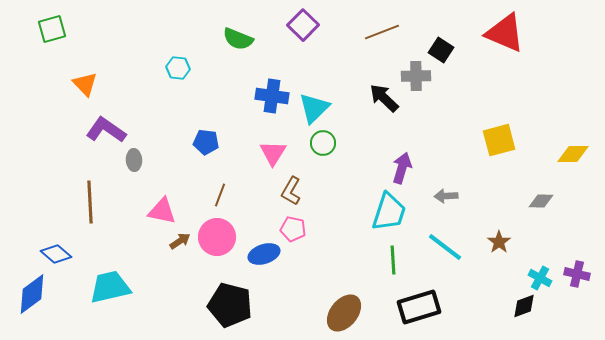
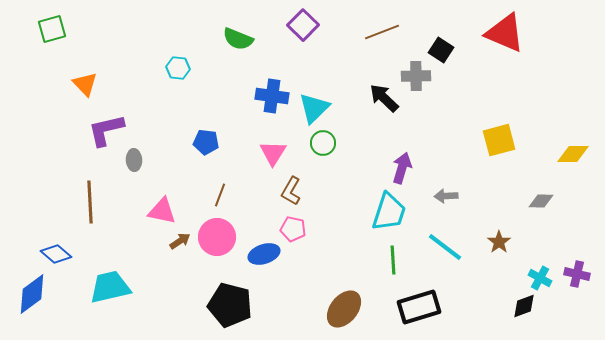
purple L-shape at (106, 130): rotated 48 degrees counterclockwise
brown ellipse at (344, 313): moved 4 px up
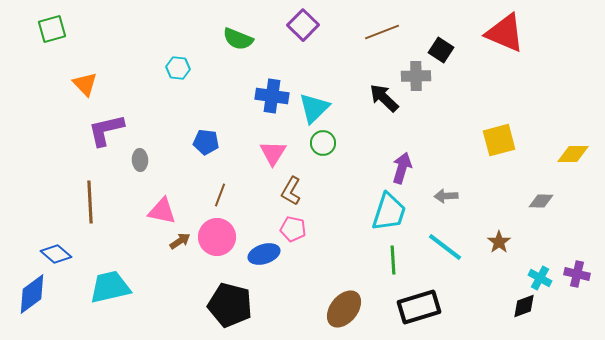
gray ellipse at (134, 160): moved 6 px right
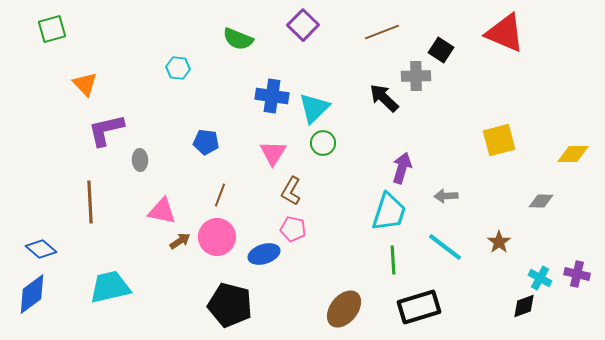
blue diamond at (56, 254): moved 15 px left, 5 px up
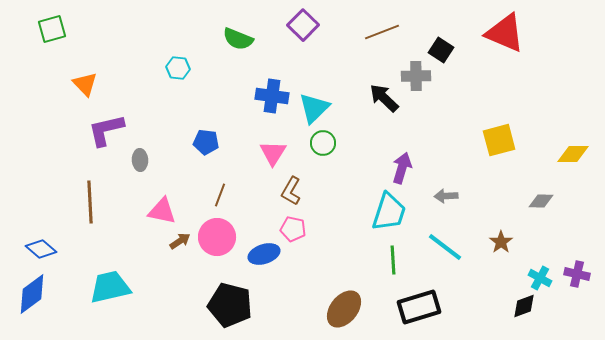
brown star at (499, 242): moved 2 px right
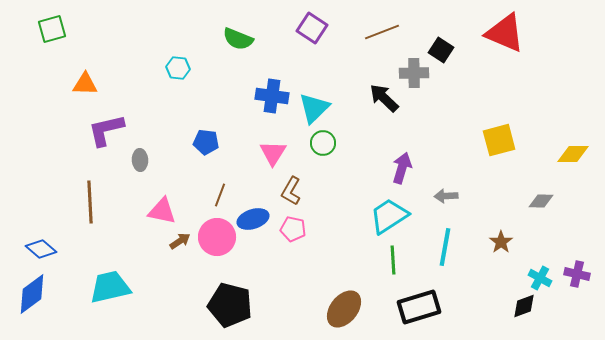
purple square at (303, 25): moved 9 px right, 3 px down; rotated 12 degrees counterclockwise
gray cross at (416, 76): moved 2 px left, 3 px up
orange triangle at (85, 84): rotated 44 degrees counterclockwise
cyan trapezoid at (389, 212): moved 4 px down; rotated 141 degrees counterclockwise
cyan line at (445, 247): rotated 63 degrees clockwise
blue ellipse at (264, 254): moved 11 px left, 35 px up
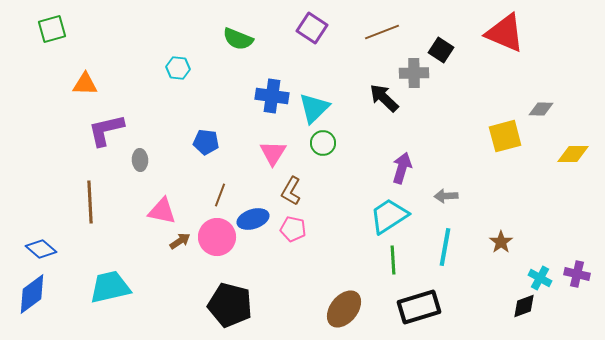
yellow square at (499, 140): moved 6 px right, 4 px up
gray diamond at (541, 201): moved 92 px up
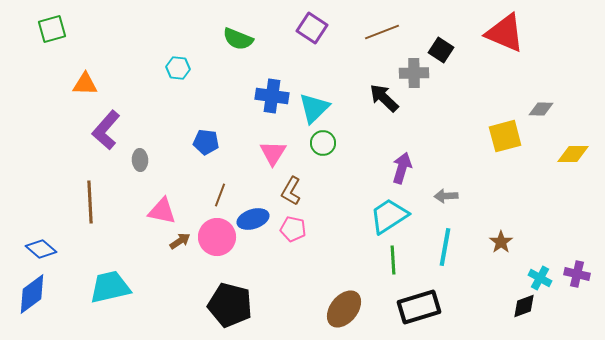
purple L-shape at (106, 130): rotated 36 degrees counterclockwise
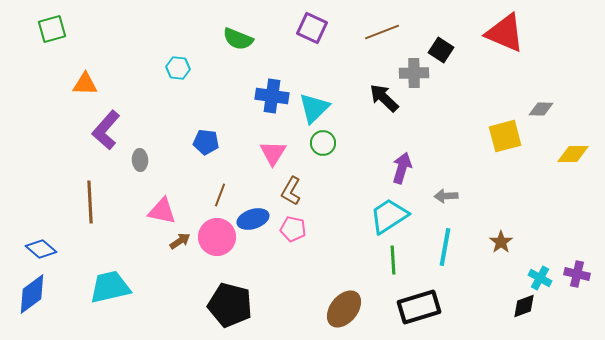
purple square at (312, 28): rotated 8 degrees counterclockwise
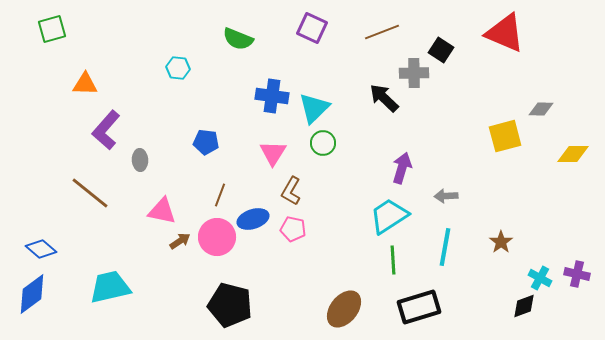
brown line at (90, 202): moved 9 px up; rotated 48 degrees counterclockwise
